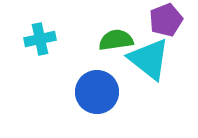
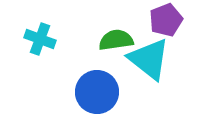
cyan cross: rotated 32 degrees clockwise
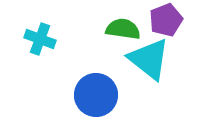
green semicircle: moved 7 px right, 11 px up; rotated 16 degrees clockwise
blue circle: moved 1 px left, 3 px down
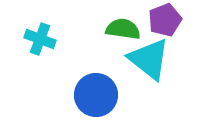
purple pentagon: moved 1 px left
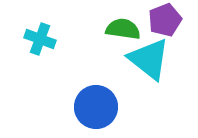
blue circle: moved 12 px down
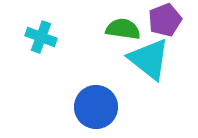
cyan cross: moved 1 px right, 2 px up
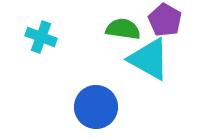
purple pentagon: rotated 20 degrees counterclockwise
cyan triangle: rotated 9 degrees counterclockwise
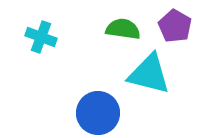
purple pentagon: moved 10 px right, 6 px down
cyan triangle: moved 15 px down; rotated 15 degrees counterclockwise
blue circle: moved 2 px right, 6 px down
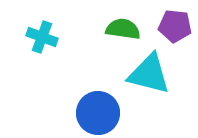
purple pentagon: rotated 24 degrees counterclockwise
cyan cross: moved 1 px right
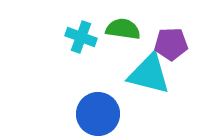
purple pentagon: moved 4 px left, 18 px down; rotated 8 degrees counterclockwise
cyan cross: moved 39 px right
blue circle: moved 1 px down
